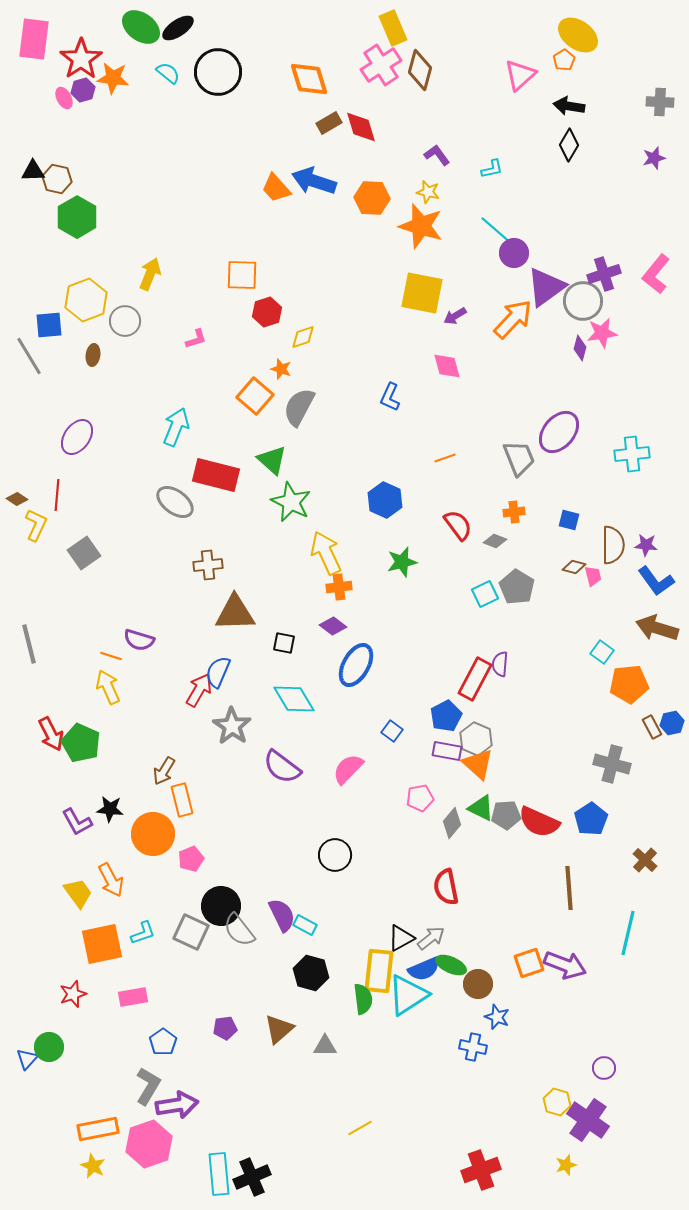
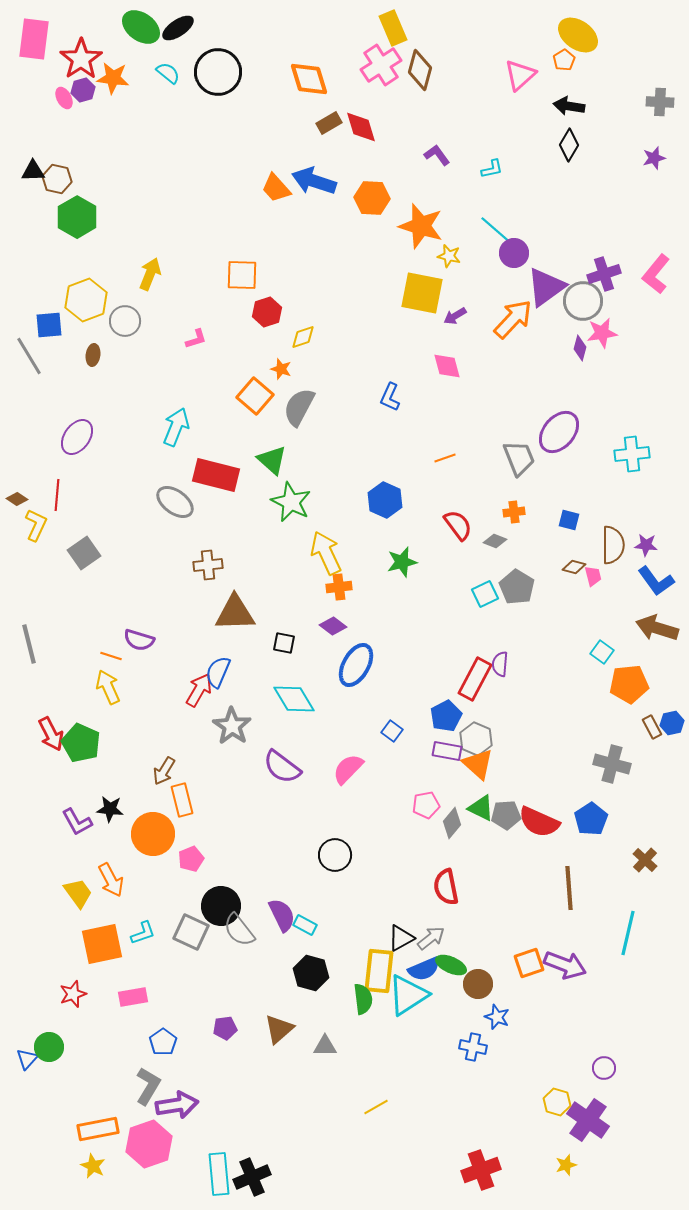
yellow star at (428, 192): moved 21 px right, 64 px down
pink pentagon at (420, 798): moved 6 px right, 7 px down
yellow line at (360, 1128): moved 16 px right, 21 px up
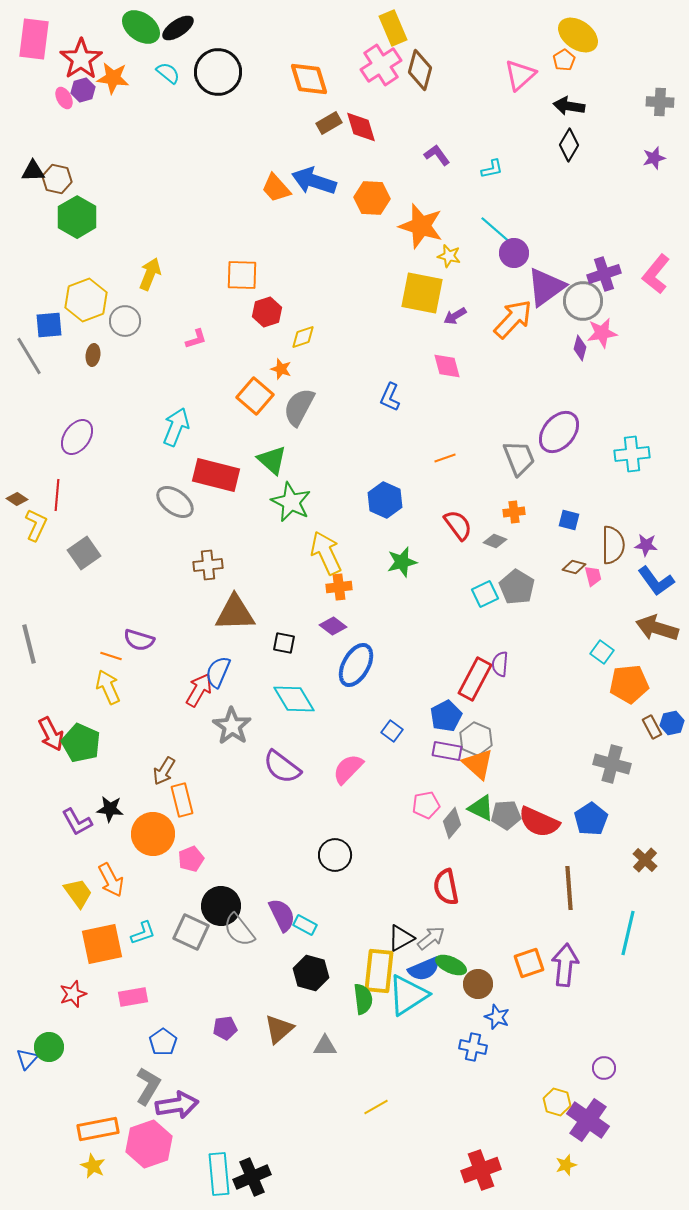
purple arrow at (565, 965): rotated 105 degrees counterclockwise
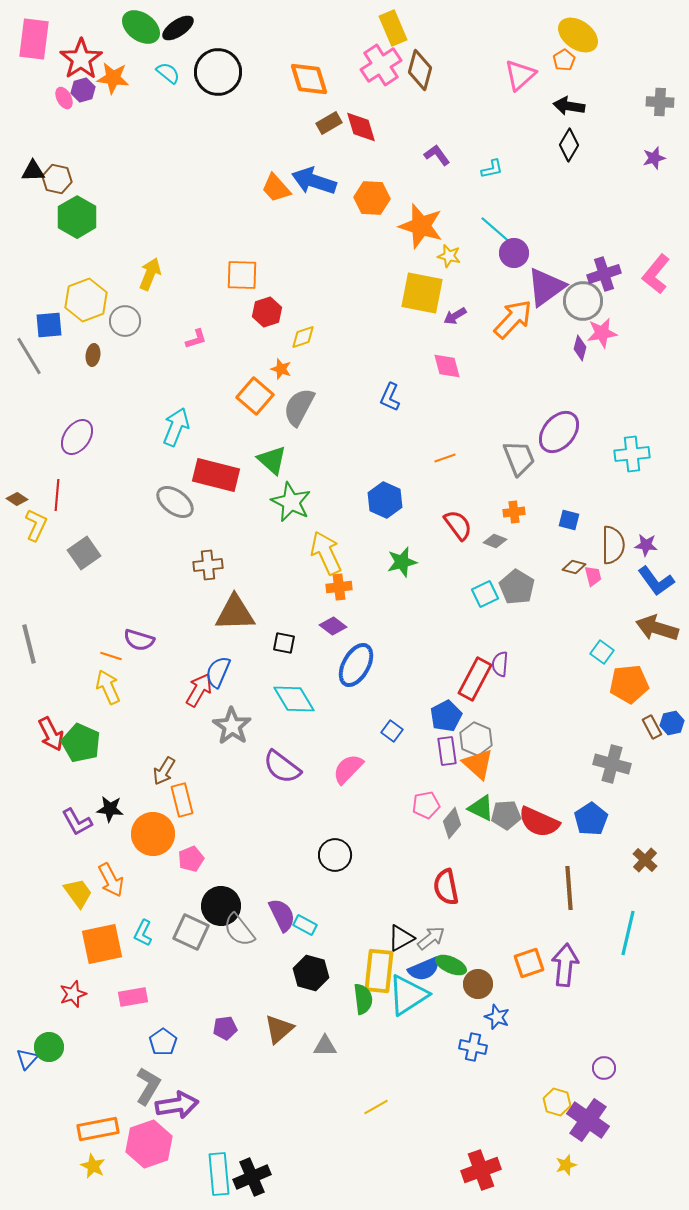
purple rectangle at (447, 751): rotated 72 degrees clockwise
cyan L-shape at (143, 933): rotated 136 degrees clockwise
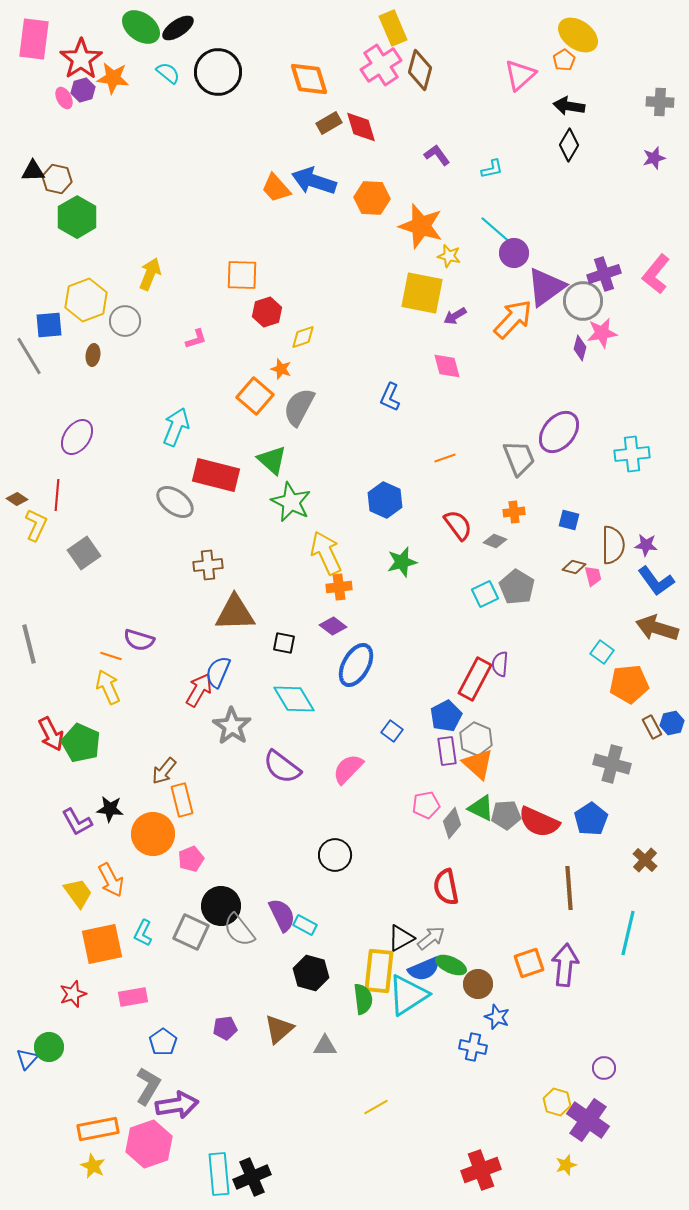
brown arrow at (164, 771): rotated 8 degrees clockwise
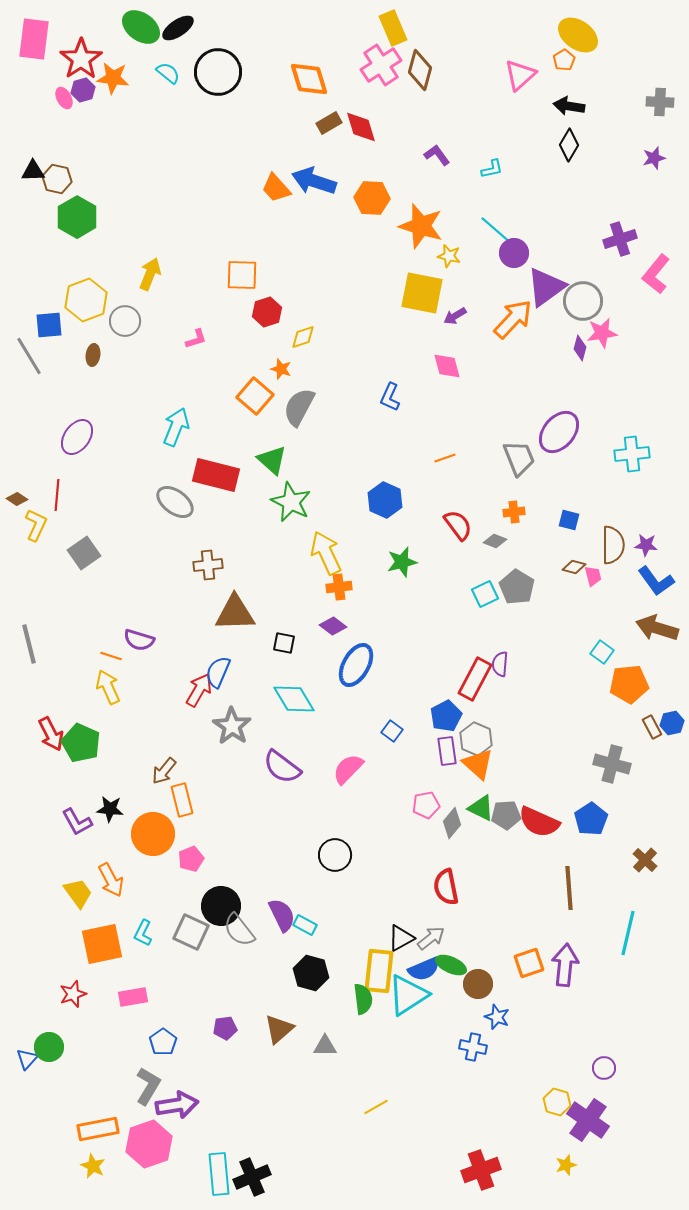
purple cross at (604, 274): moved 16 px right, 35 px up
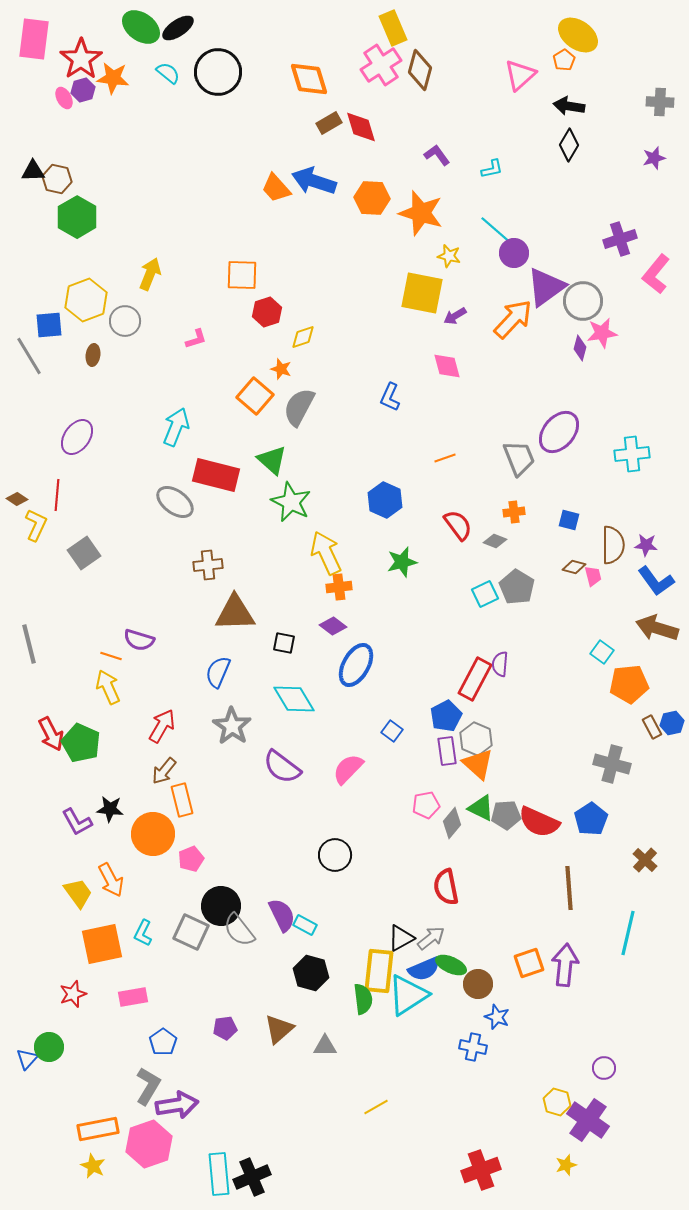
orange star at (421, 226): moved 13 px up
red arrow at (199, 690): moved 37 px left, 36 px down
